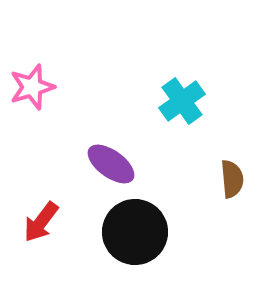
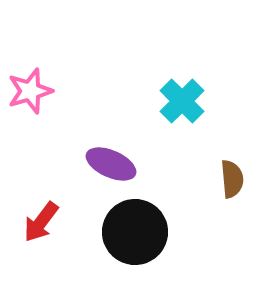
pink star: moved 2 px left, 4 px down
cyan cross: rotated 9 degrees counterclockwise
purple ellipse: rotated 12 degrees counterclockwise
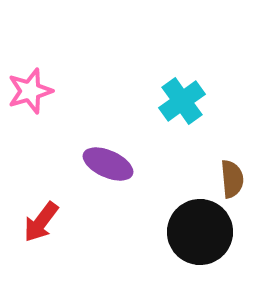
cyan cross: rotated 9 degrees clockwise
purple ellipse: moved 3 px left
black circle: moved 65 px right
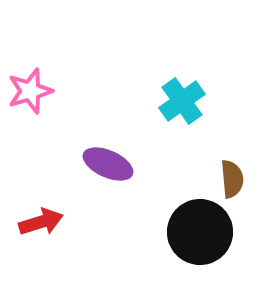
red arrow: rotated 144 degrees counterclockwise
